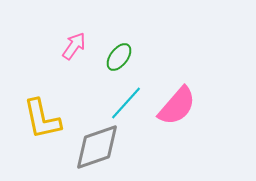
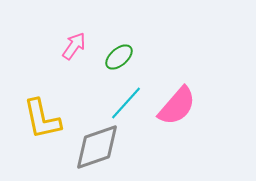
green ellipse: rotated 12 degrees clockwise
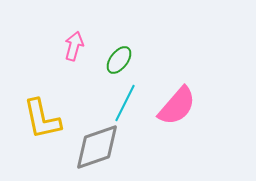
pink arrow: rotated 20 degrees counterclockwise
green ellipse: moved 3 px down; rotated 12 degrees counterclockwise
cyan line: moved 1 px left; rotated 15 degrees counterclockwise
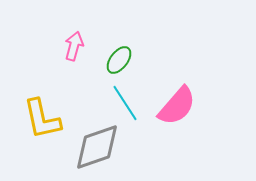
cyan line: rotated 60 degrees counterclockwise
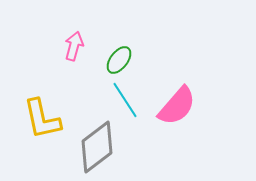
cyan line: moved 3 px up
gray diamond: rotated 18 degrees counterclockwise
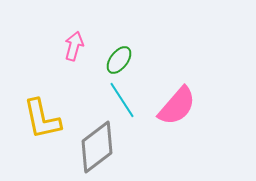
cyan line: moved 3 px left
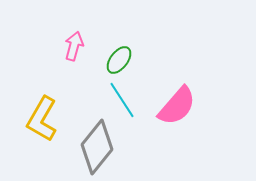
yellow L-shape: rotated 42 degrees clockwise
gray diamond: rotated 14 degrees counterclockwise
